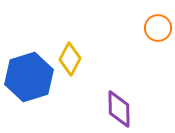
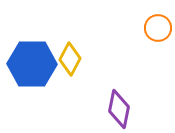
blue hexagon: moved 3 px right, 13 px up; rotated 18 degrees clockwise
purple diamond: rotated 12 degrees clockwise
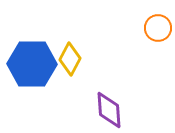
purple diamond: moved 10 px left, 1 px down; rotated 15 degrees counterclockwise
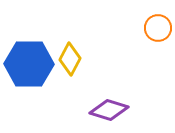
blue hexagon: moved 3 px left
purple diamond: rotated 69 degrees counterclockwise
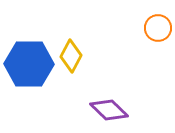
yellow diamond: moved 1 px right, 3 px up
purple diamond: rotated 27 degrees clockwise
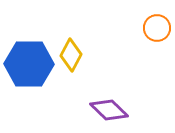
orange circle: moved 1 px left
yellow diamond: moved 1 px up
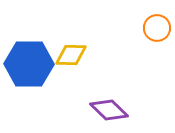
yellow diamond: rotated 64 degrees clockwise
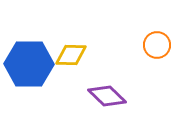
orange circle: moved 17 px down
purple diamond: moved 2 px left, 14 px up
